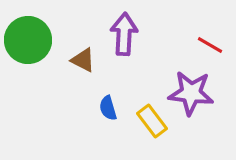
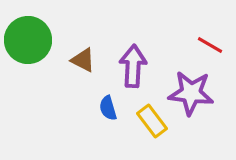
purple arrow: moved 9 px right, 32 px down
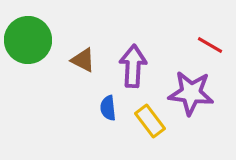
blue semicircle: rotated 10 degrees clockwise
yellow rectangle: moved 2 px left
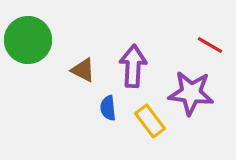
brown triangle: moved 10 px down
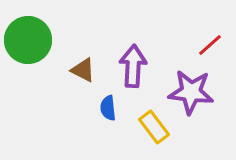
red line: rotated 72 degrees counterclockwise
purple star: moved 1 px up
yellow rectangle: moved 4 px right, 6 px down
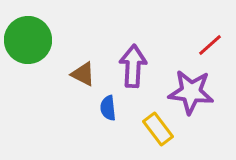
brown triangle: moved 4 px down
yellow rectangle: moved 4 px right, 2 px down
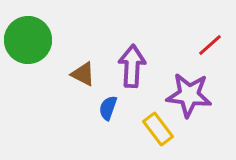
purple arrow: moved 1 px left
purple star: moved 2 px left, 3 px down
blue semicircle: rotated 25 degrees clockwise
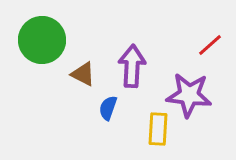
green circle: moved 14 px right
yellow rectangle: rotated 40 degrees clockwise
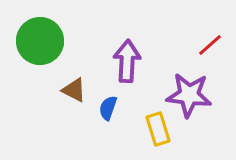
green circle: moved 2 px left, 1 px down
purple arrow: moved 5 px left, 5 px up
brown triangle: moved 9 px left, 16 px down
yellow rectangle: rotated 20 degrees counterclockwise
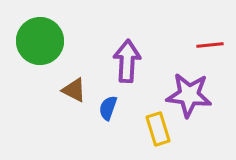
red line: rotated 36 degrees clockwise
